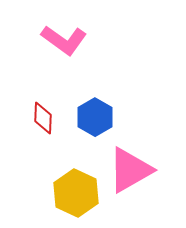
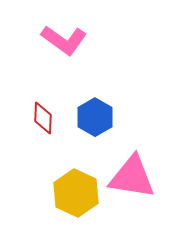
pink triangle: moved 2 px right, 7 px down; rotated 39 degrees clockwise
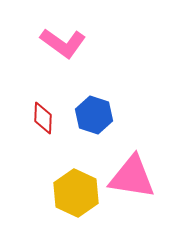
pink L-shape: moved 1 px left, 3 px down
blue hexagon: moved 1 px left, 2 px up; rotated 12 degrees counterclockwise
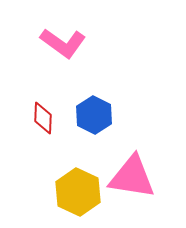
blue hexagon: rotated 9 degrees clockwise
yellow hexagon: moved 2 px right, 1 px up
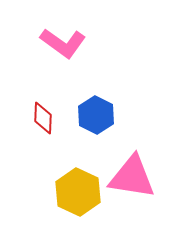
blue hexagon: moved 2 px right
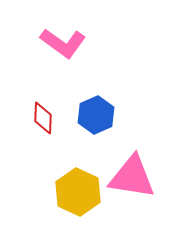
blue hexagon: rotated 9 degrees clockwise
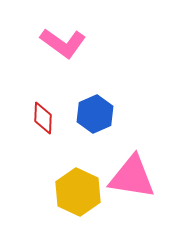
blue hexagon: moved 1 px left, 1 px up
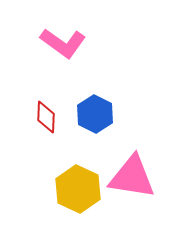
blue hexagon: rotated 9 degrees counterclockwise
red diamond: moved 3 px right, 1 px up
yellow hexagon: moved 3 px up
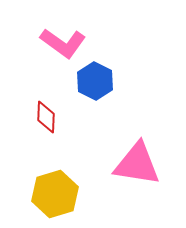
blue hexagon: moved 33 px up
pink triangle: moved 5 px right, 13 px up
yellow hexagon: moved 23 px left, 5 px down; rotated 18 degrees clockwise
